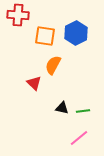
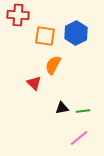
black triangle: rotated 24 degrees counterclockwise
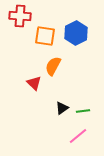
red cross: moved 2 px right, 1 px down
orange semicircle: moved 1 px down
black triangle: rotated 24 degrees counterclockwise
pink line: moved 1 px left, 2 px up
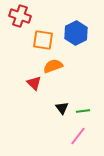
red cross: rotated 15 degrees clockwise
orange square: moved 2 px left, 4 px down
orange semicircle: rotated 42 degrees clockwise
black triangle: rotated 32 degrees counterclockwise
pink line: rotated 12 degrees counterclockwise
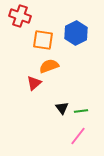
orange semicircle: moved 4 px left
red triangle: rotated 35 degrees clockwise
green line: moved 2 px left
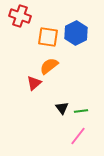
orange square: moved 5 px right, 3 px up
orange semicircle: rotated 18 degrees counterclockwise
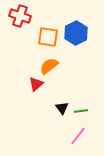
red triangle: moved 2 px right, 1 px down
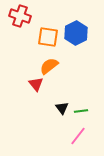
red triangle: rotated 28 degrees counterclockwise
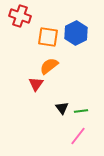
red triangle: rotated 14 degrees clockwise
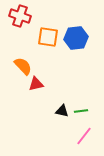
blue hexagon: moved 5 px down; rotated 20 degrees clockwise
orange semicircle: moved 26 px left; rotated 84 degrees clockwise
red triangle: rotated 42 degrees clockwise
black triangle: moved 3 px down; rotated 40 degrees counterclockwise
pink line: moved 6 px right
